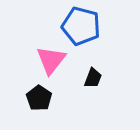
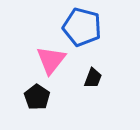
blue pentagon: moved 1 px right, 1 px down
black pentagon: moved 2 px left, 1 px up
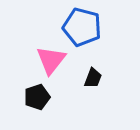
black pentagon: rotated 20 degrees clockwise
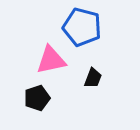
pink triangle: rotated 40 degrees clockwise
black pentagon: moved 1 px down
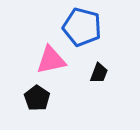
black trapezoid: moved 6 px right, 5 px up
black pentagon: rotated 20 degrees counterclockwise
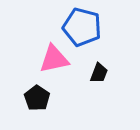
pink triangle: moved 3 px right, 1 px up
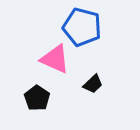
pink triangle: moved 1 px right; rotated 36 degrees clockwise
black trapezoid: moved 6 px left, 11 px down; rotated 25 degrees clockwise
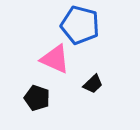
blue pentagon: moved 2 px left, 2 px up
black pentagon: rotated 15 degrees counterclockwise
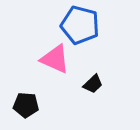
black pentagon: moved 11 px left, 7 px down; rotated 15 degrees counterclockwise
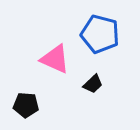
blue pentagon: moved 20 px right, 9 px down
